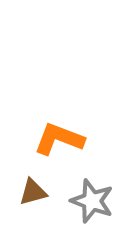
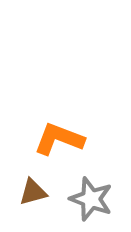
gray star: moved 1 px left, 2 px up
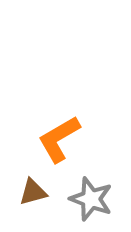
orange L-shape: rotated 51 degrees counterclockwise
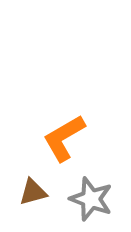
orange L-shape: moved 5 px right, 1 px up
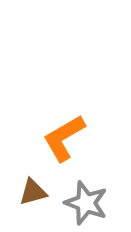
gray star: moved 5 px left, 4 px down
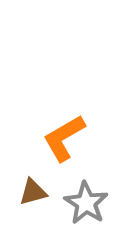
gray star: rotated 12 degrees clockwise
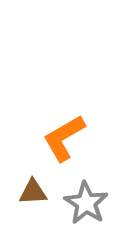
brown triangle: rotated 12 degrees clockwise
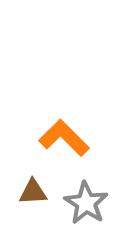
orange L-shape: rotated 75 degrees clockwise
